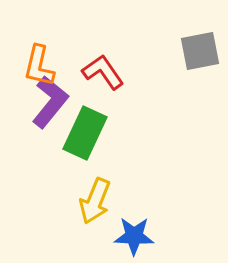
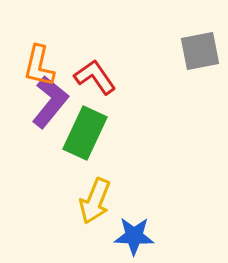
red L-shape: moved 8 px left, 5 px down
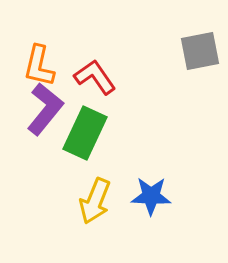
purple L-shape: moved 5 px left, 7 px down
blue star: moved 17 px right, 40 px up
